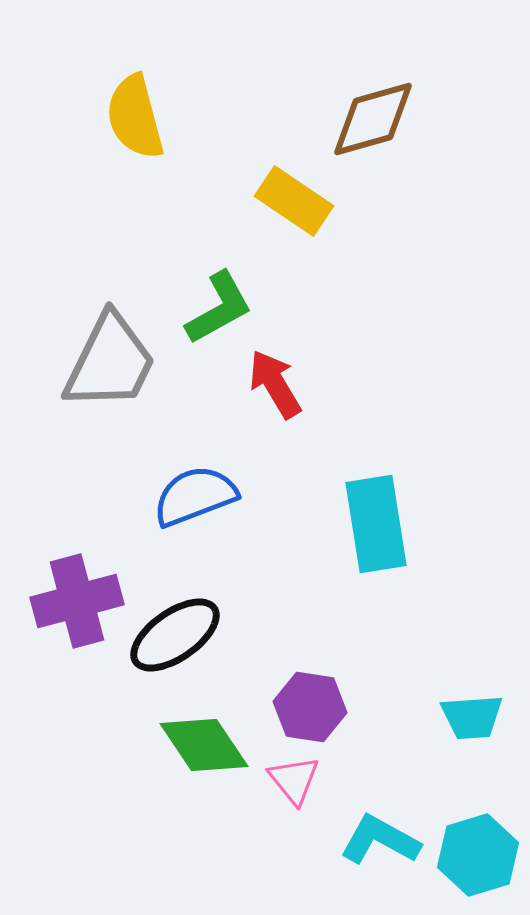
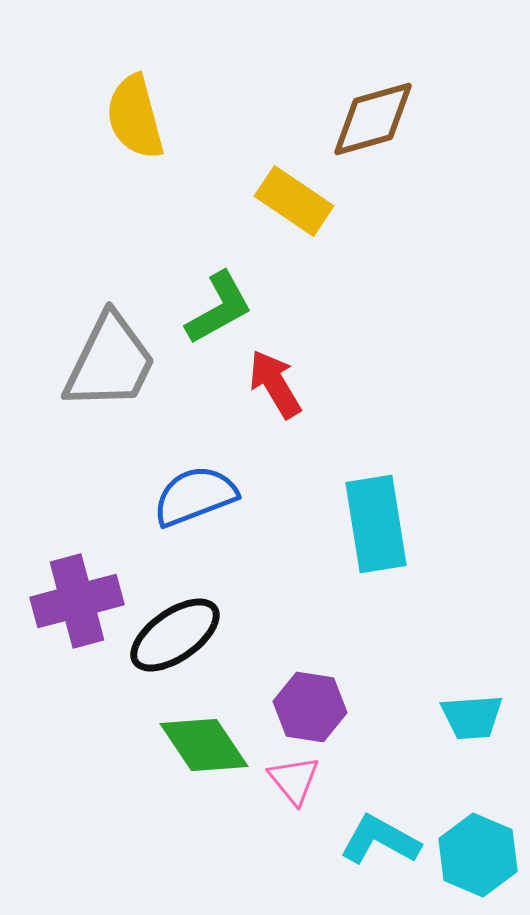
cyan hexagon: rotated 20 degrees counterclockwise
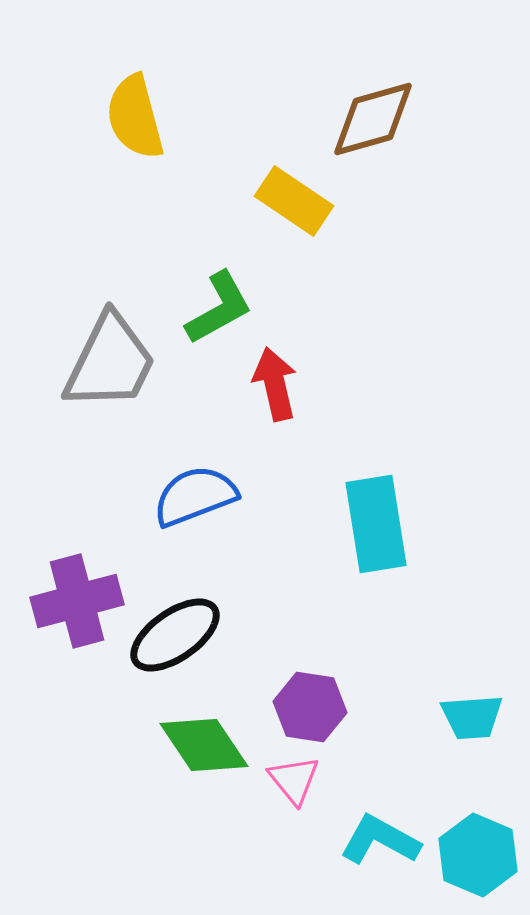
red arrow: rotated 18 degrees clockwise
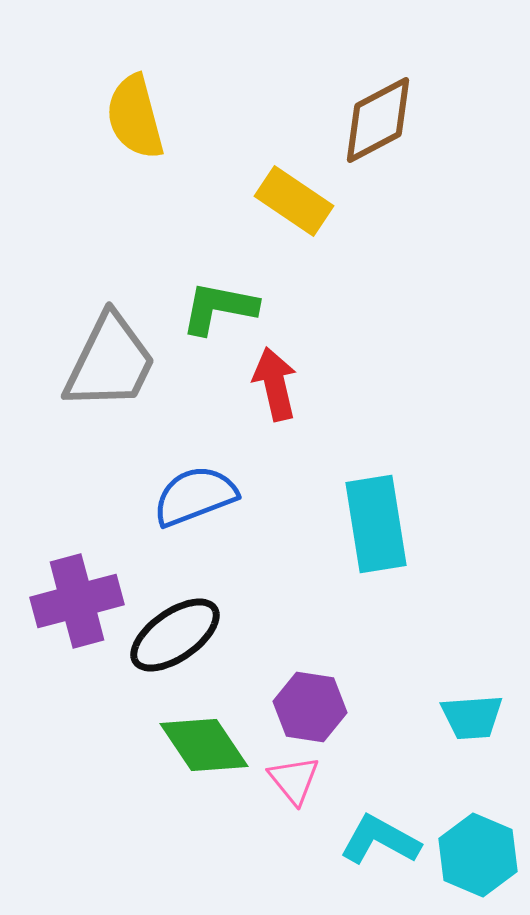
brown diamond: moved 5 px right, 1 px down; rotated 12 degrees counterclockwise
green L-shape: rotated 140 degrees counterclockwise
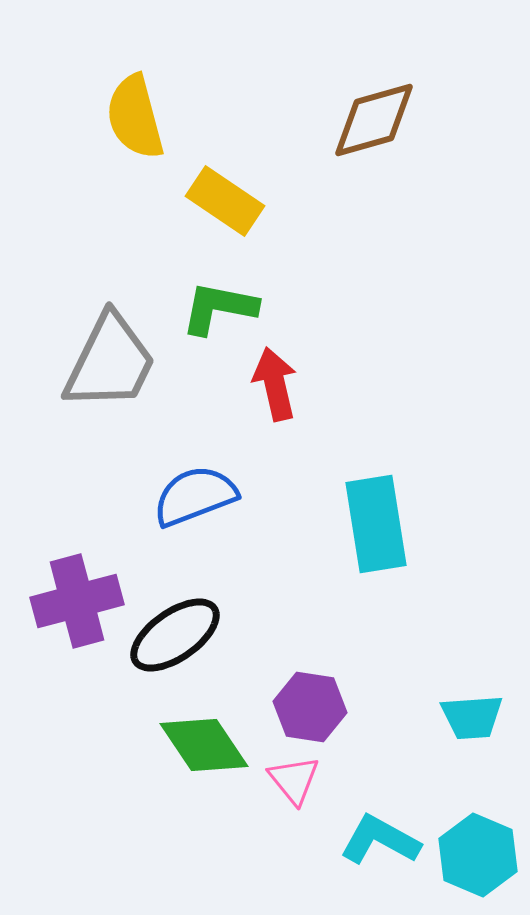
brown diamond: moved 4 px left; rotated 12 degrees clockwise
yellow rectangle: moved 69 px left
